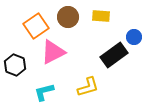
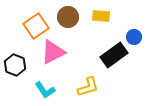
cyan L-shape: moved 1 px right, 2 px up; rotated 110 degrees counterclockwise
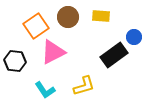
black hexagon: moved 4 px up; rotated 15 degrees counterclockwise
yellow L-shape: moved 4 px left, 1 px up
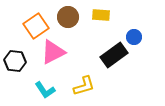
yellow rectangle: moved 1 px up
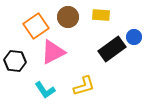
black rectangle: moved 2 px left, 6 px up
